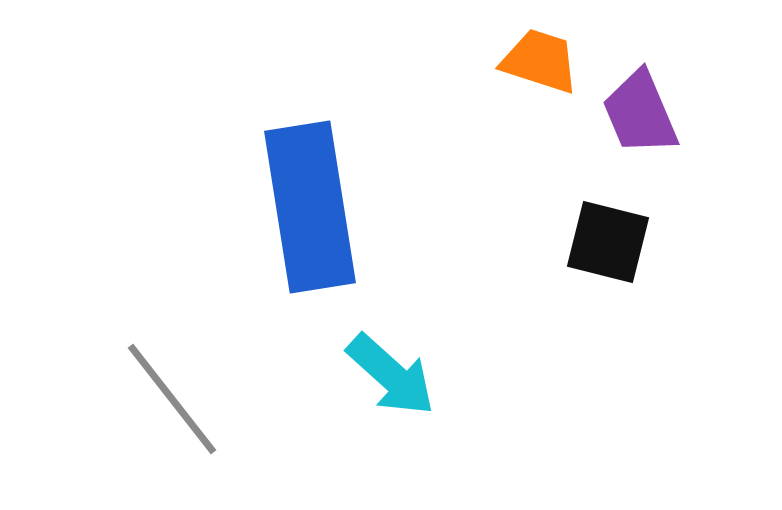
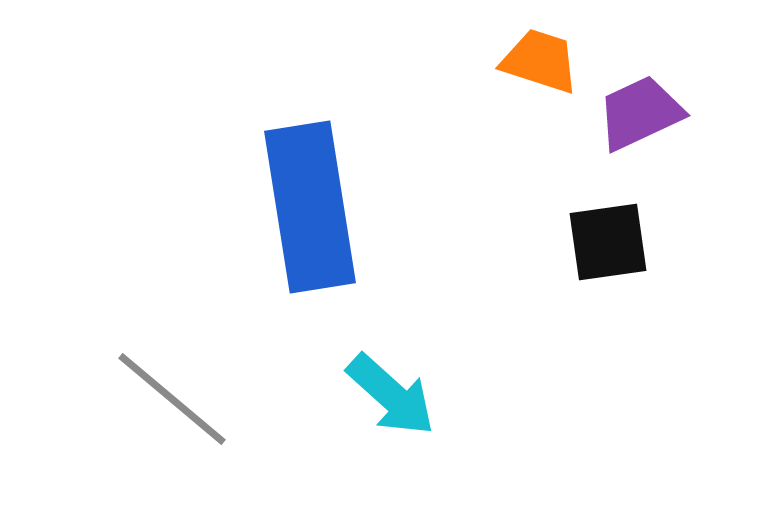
purple trapezoid: rotated 88 degrees clockwise
black square: rotated 22 degrees counterclockwise
cyan arrow: moved 20 px down
gray line: rotated 12 degrees counterclockwise
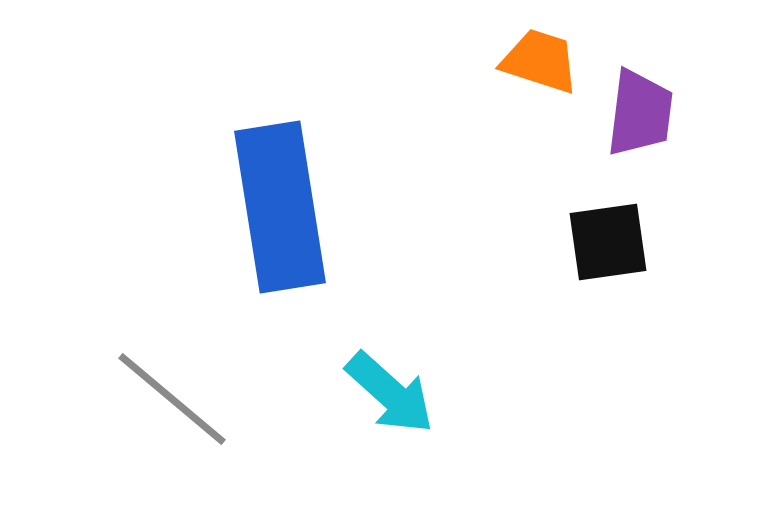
purple trapezoid: rotated 122 degrees clockwise
blue rectangle: moved 30 px left
cyan arrow: moved 1 px left, 2 px up
